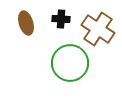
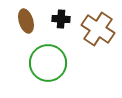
brown ellipse: moved 2 px up
green circle: moved 22 px left
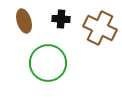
brown ellipse: moved 2 px left
brown cross: moved 2 px right, 1 px up; rotated 8 degrees counterclockwise
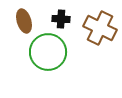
green circle: moved 11 px up
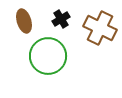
black cross: rotated 36 degrees counterclockwise
green circle: moved 4 px down
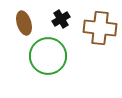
brown ellipse: moved 2 px down
brown cross: rotated 20 degrees counterclockwise
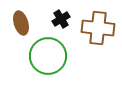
brown ellipse: moved 3 px left
brown cross: moved 2 px left
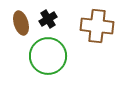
black cross: moved 13 px left
brown cross: moved 1 px left, 2 px up
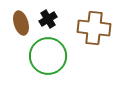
brown cross: moved 3 px left, 2 px down
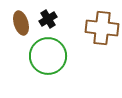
brown cross: moved 8 px right
